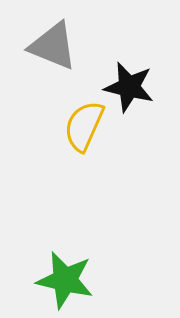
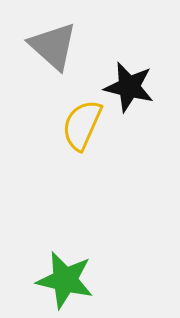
gray triangle: rotated 20 degrees clockwise
yellow semicircle: moved 2 px left, 1 px up
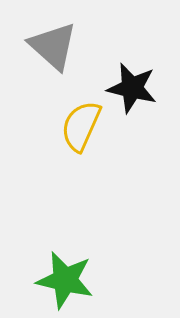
black star: moved 3 px right, 1 px down
yellow semicircle: moved 1 px left, 1 px down
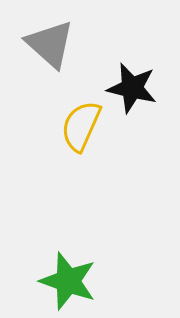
gray triangle: moved 3 px left, 2 px up
green star: moved 3 px right, 1 px down; rotated 6 degrees clockwise
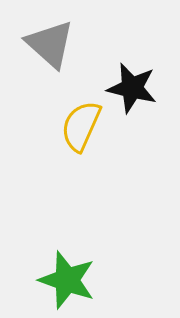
green star: moved 1 px left, 1 px up
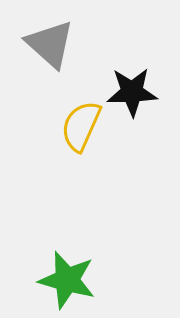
black star: moved 4 px down; rotated 15 degrees counterclockwise
green star: rotated 4 degrees counterclockwise
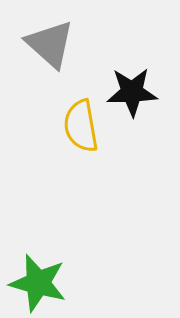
yellow semicircle: rotated 34 degrees counterclockwise
green star: moved 29 px left, 3 px down
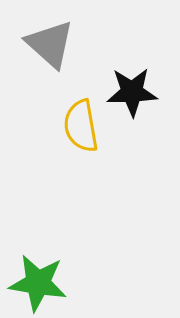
green star: rotated 6 degrees counterclockwise
